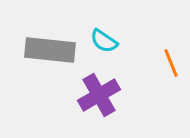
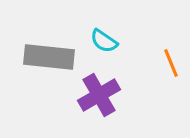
gray rectangle: moved 1 px left, 7 px down
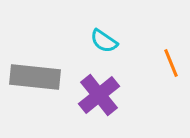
gray rectangle: moved 14 px left, 20 px down
purple cross: rotated 9 degrees counterclockwise
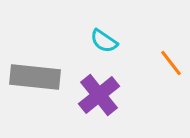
orange line: rotated 16 degrees counterclockwise
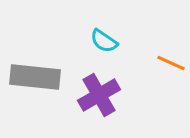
orange line: rotated 28 degrees counterclockwise
purple cross: rotated 9 degrees clockwise
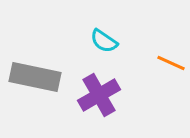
gray rectangle: rotated 6 degrees clockwise
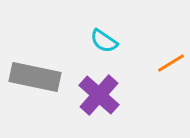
orange line: rotated 56 degrees counterclockwise
purple cross: rotated 18 degrees counterclockwise
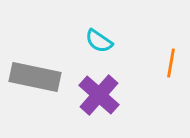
cyan semicircle: moved 5 px left
orange line: rotated 48 degrees counterclockwise
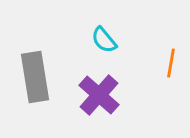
cyan semicircle: moved 5 px right, 1 px up; rotated 16 degrees clockwise
gray rectangle: rotated 69 degrees clockwise
